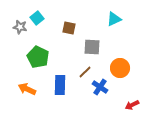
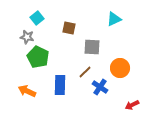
gray star: moved 7 px right, 10 px down
orange arrow: moved 2 px down
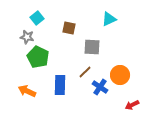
cyan triangle: moved 5 px left
orange circle: moved 7 px down
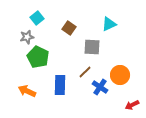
cyan triangle: moved 5 px down
brown square: rotated 24 degrees clockwise
gray star: rotated 24 degrees counterclockwise
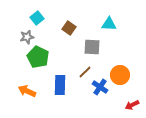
cyan triangle: rotated 28 degrees clockwise
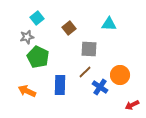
brown square: rotated 16 degrees clockwise
gray square: moved 3 px left, 2 px down
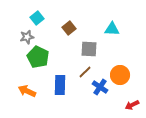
cyan triangle: moved 3 px right, 5 px down
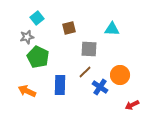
brown square: rotated 24 degrees clockwise
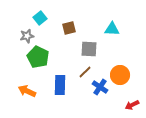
cyan square: moved 3 px right
gray star: moved 1 px up
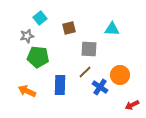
green pentagon: rotated 20 degrees counterclockwise
